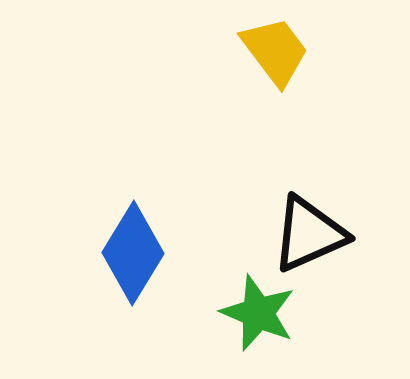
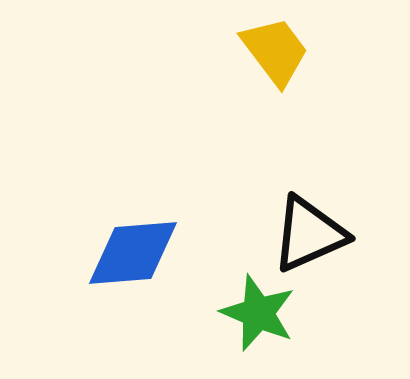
blue diamond: rotated 54 degrees clockwise
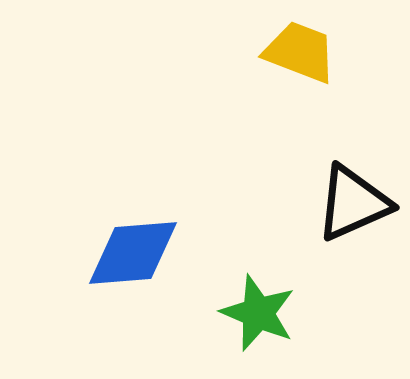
yellow trapezoid: moved 25 px right, 1 px down; rotated 32 degrees counterclockwise
black triangle: moved 44 px right, 31 px up
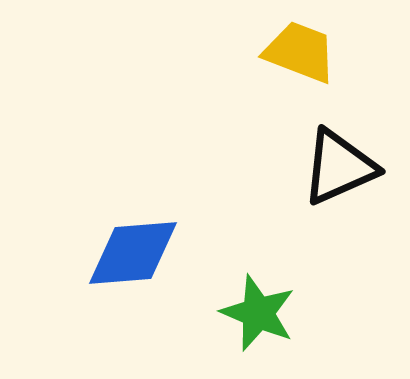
black triangle: moved 14 px left, 36 px up
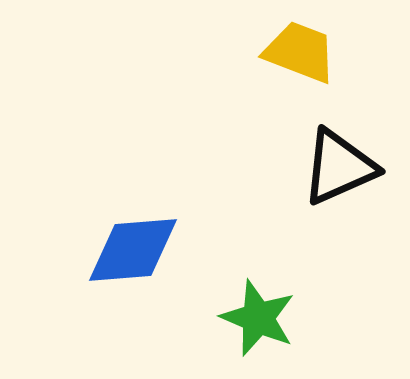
blue diamond: moved 3 px up
green star: moved 5 px down
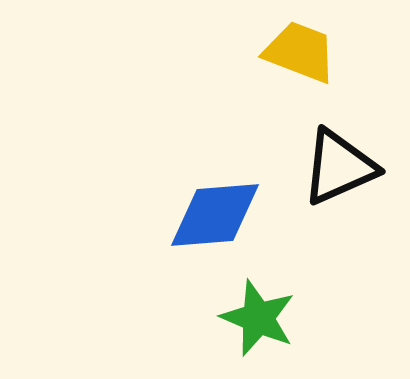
blue diamond: moved 82 px right, 35 px up
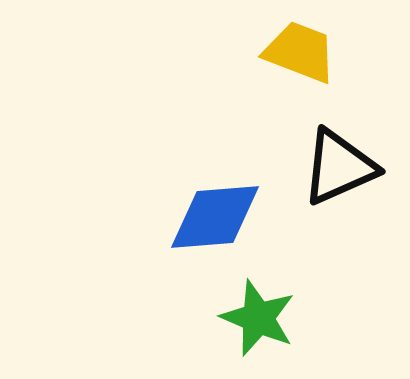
blue diamond: moved 2 px down
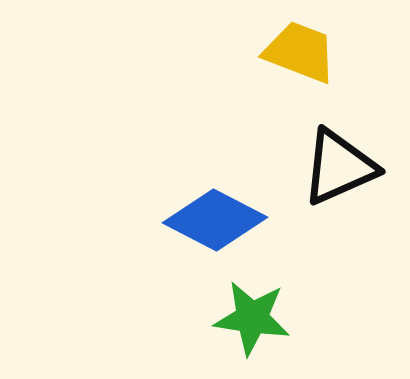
blue diamond: moved 3 px down; rotated 32 degrees clockwise
green star: moved 6 px left; rotated 14 degrees counterclockwise
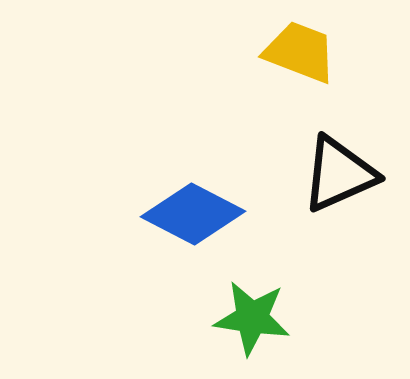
black triangle: moved 7 px down
blue diamond: moved 22 px left, 6 px up
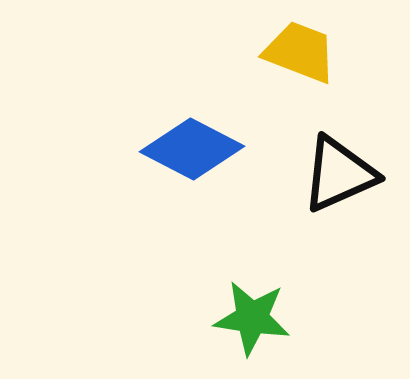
blue diamond: moved 1 px left, 65 px up
